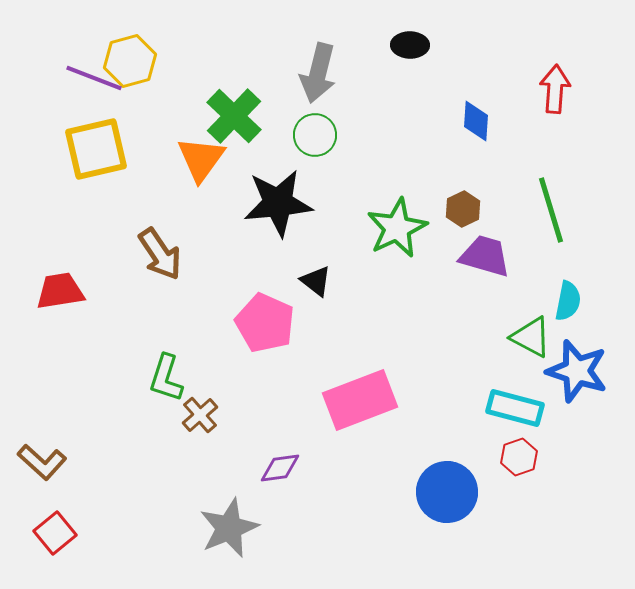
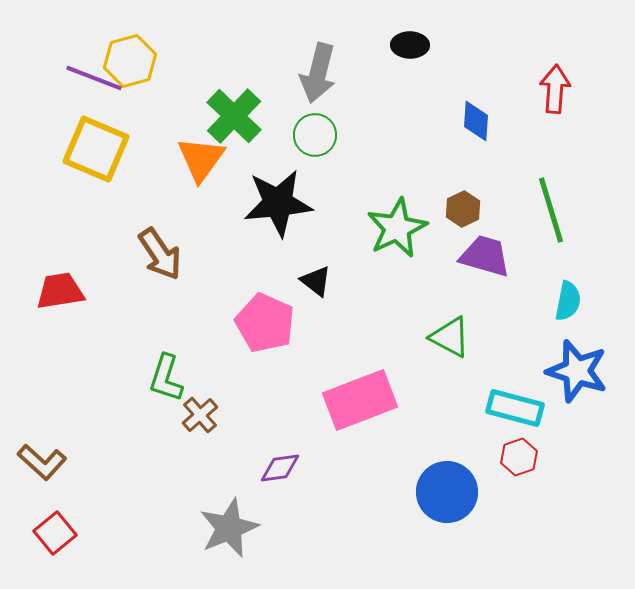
yellow square: rotated 36 degrees clockwise
green triangle: moved 81 px left
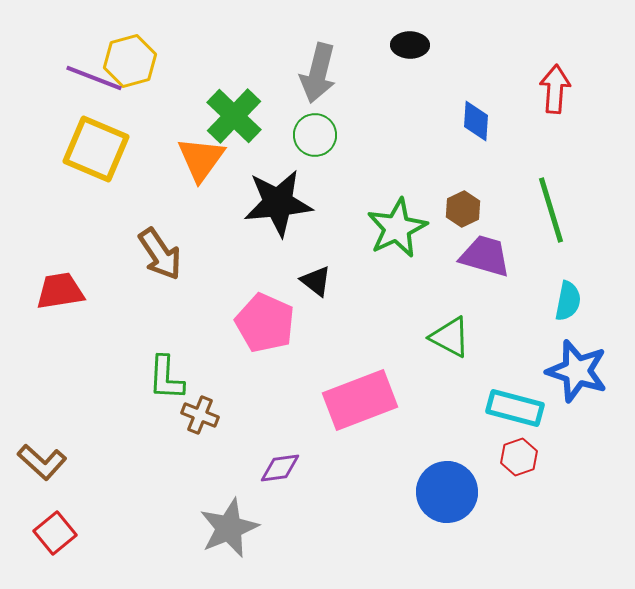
green L-shape: rotated 15 degrees counterclockwise
brown cross: rotated 27 degrees counterclockwise
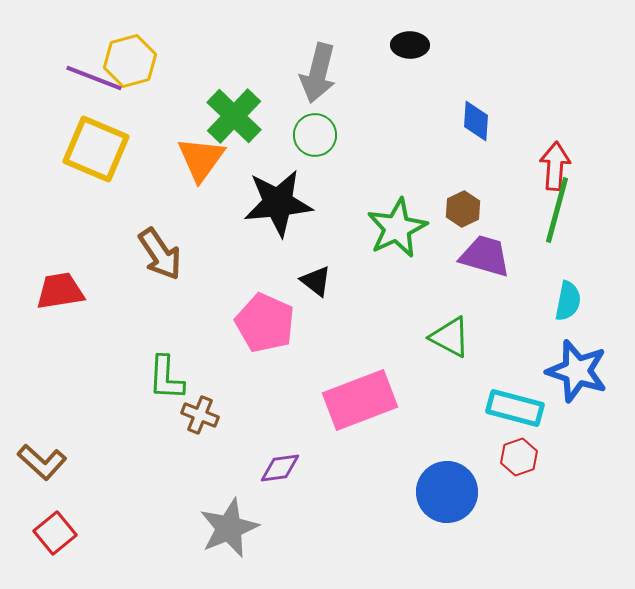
red arrow: moved 77 px down
green line: moved 6 px right; rotated 32 degrees clockwise
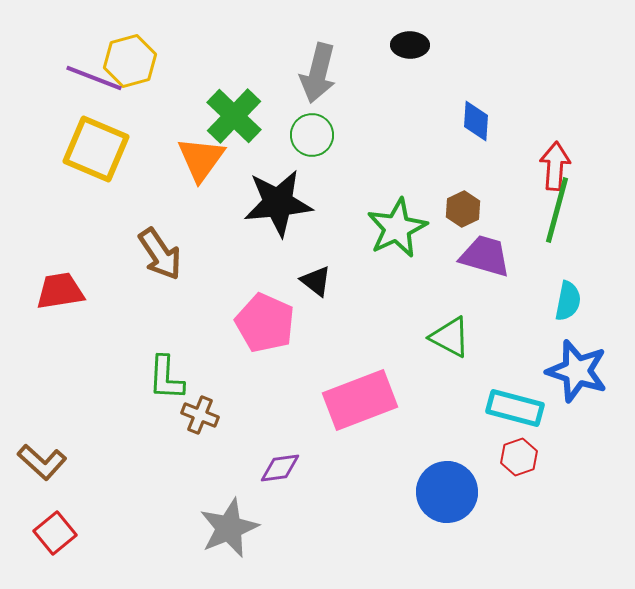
green circle: moved 3 px left
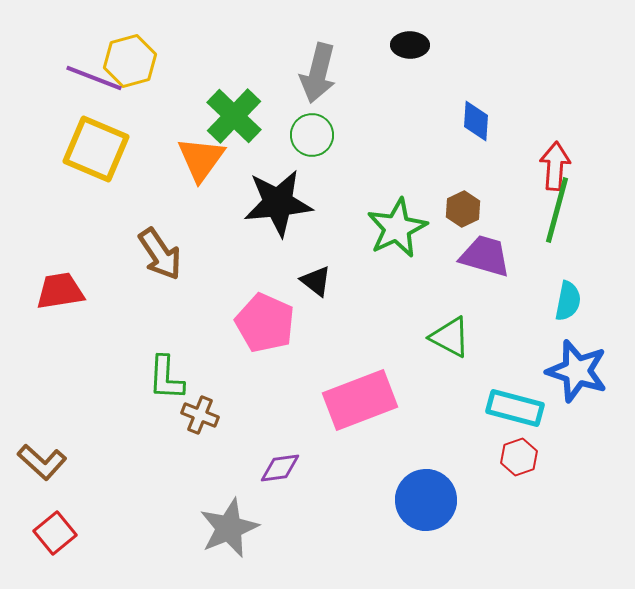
blue circle: moved 21 px left, 8 px down
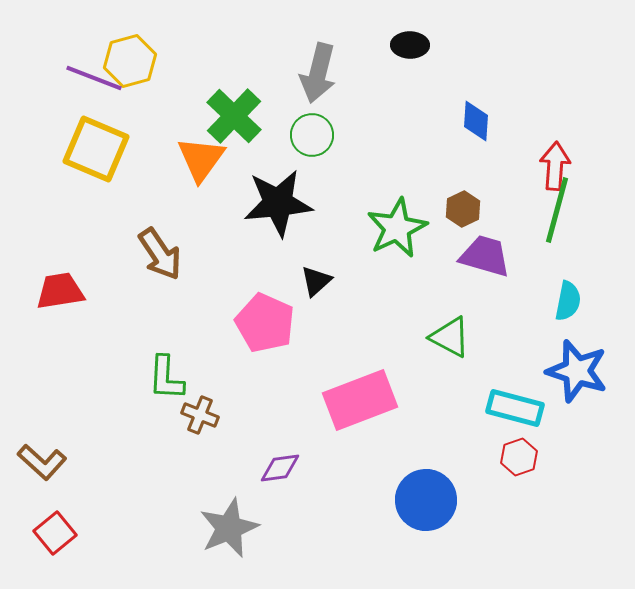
black triangle: rotated 40 degrees clockwise
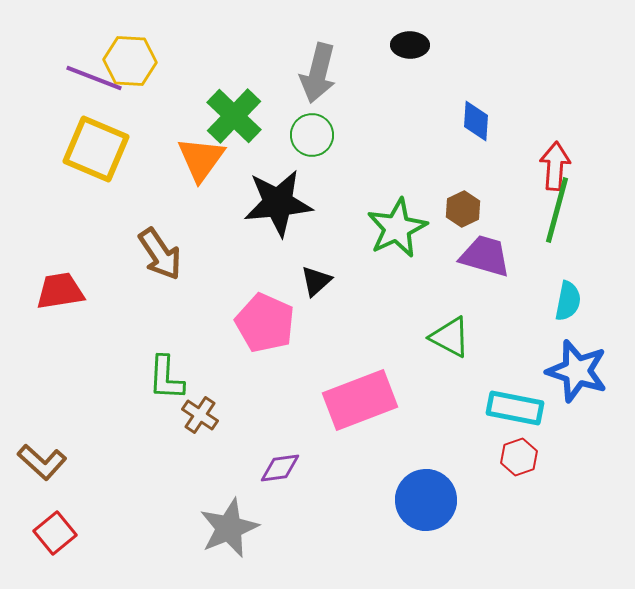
yellow hexagon: rotated 18 degrees clockwise
cyan rectangle: rotated 4 degrees counterclockwise
brown cross: rotated 12 degrees clockwise
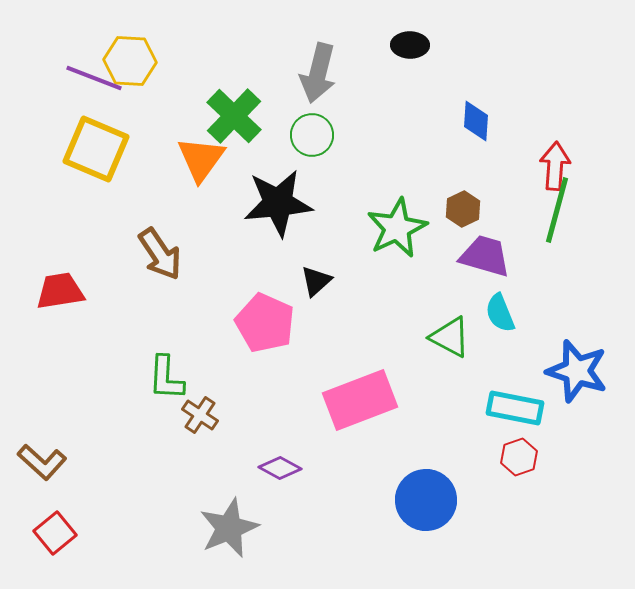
cyan semicircle: moved 68 px left, 12 px down; rotated 147 degrees clockwise
purple diamond: rotated 36 degrees clockwise
